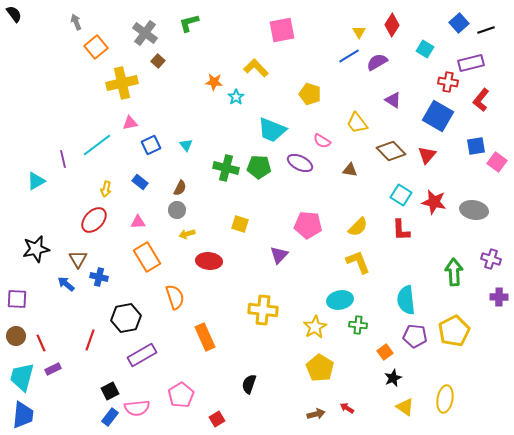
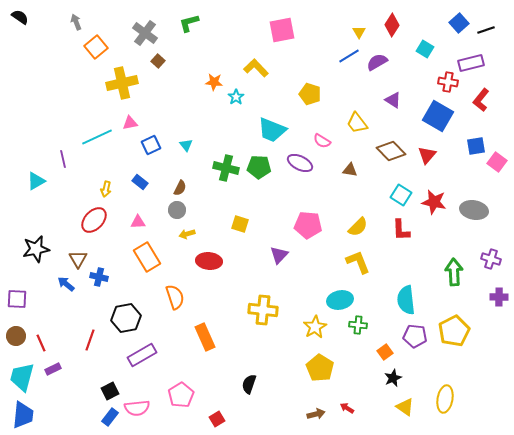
black semicircle at (14, 14): moved 6 px right, 3 px down; rotated 18 degrees counterclockwise
cyan line at (97, 145): moved 8 px up; rotated 12 degrees clockwise
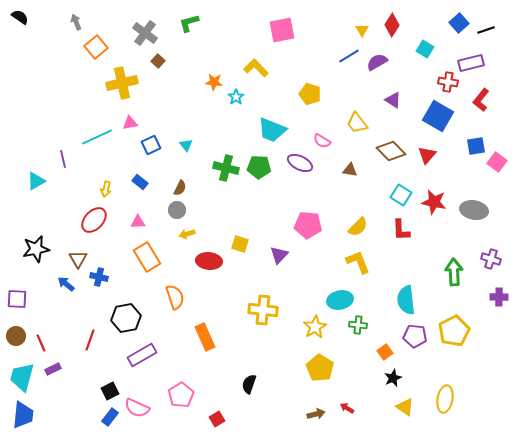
yellow triangle at (359, 32): moved 3 px right, 2 px up
yellow square at (240, 224): moved 20 px down
pink semicircle at (137, 408): rotated 30 degrees clockwise
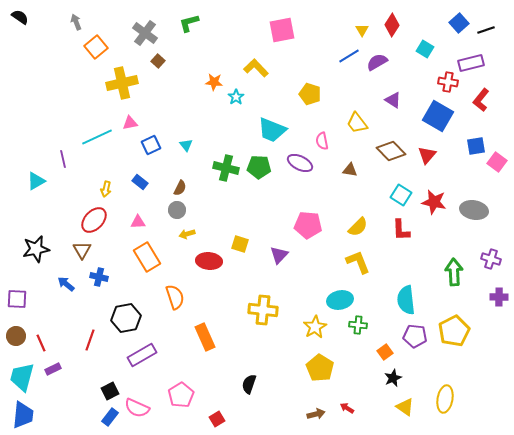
pink semicircle at (322, 141): rotated 48 degrees clockwise
brown triangle at (78, 259): moved 4 px right, 9 px up
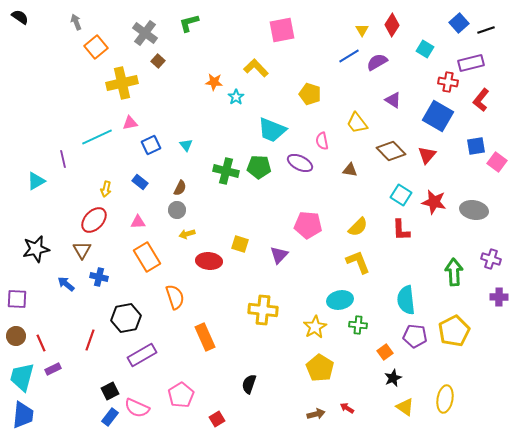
green cross at (226, 168): moved 3 px down
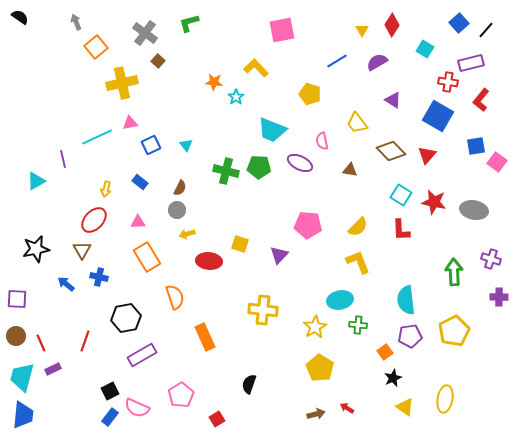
black line at (486, 30): rotated 30 degrees counterclockwise
blue line at (349, 56): moved 12 px left, 5 px down
purple pentagon at (415, 336): moved 5 px left; rotated 15 degrees counterclockwise
red line at (90, 340): moved 5 px left, 1 px down
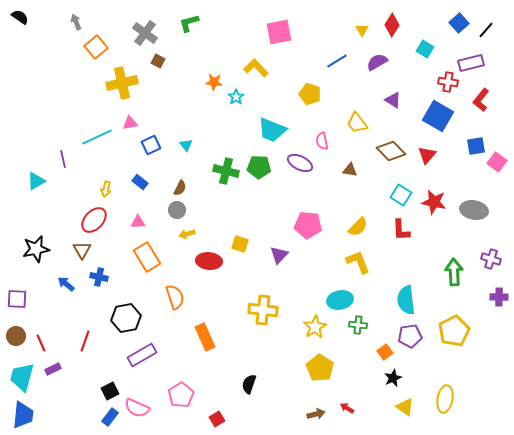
pink square at (282, 30): moved 3 px left, 2 px down
brown square at (158, 61): rotated 16 degrees counterclockwise
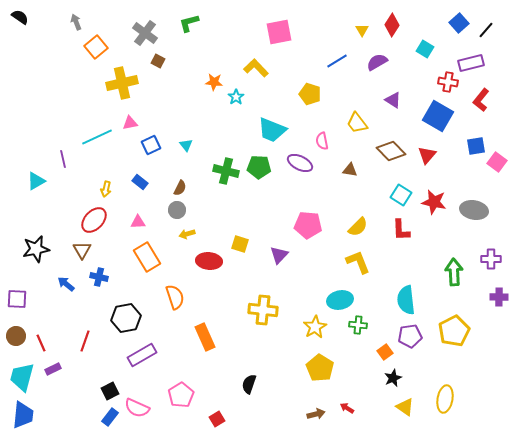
purple cross at (491, 259): rotated 18 degrees counterclockwise
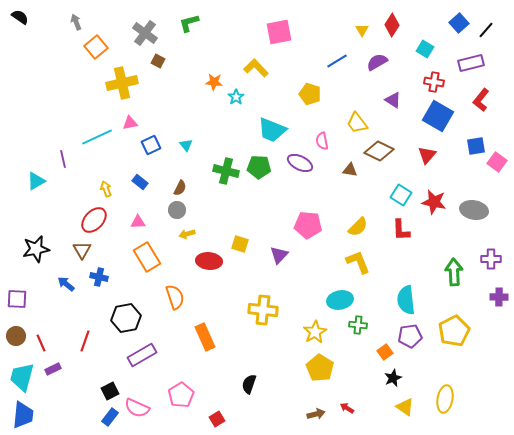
red cross at (448, 82): moved 14 px left
brown diamond at (391, 151): moved 12 px left; rotated 20 degrees counterclockwise
yellow arrow at (106, 189): rotated 147 degrees clockwise
yellow star at (315, 327): moved 5 px down
